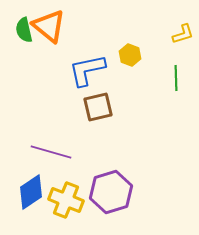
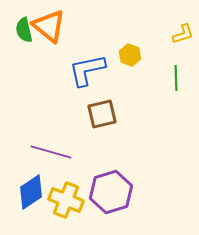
brown square: moved 4 px right, 7 px down
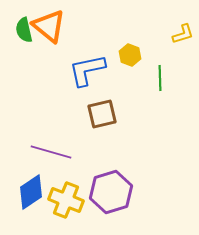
green line: moved 16 px left
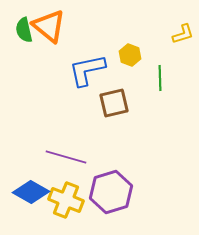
brown square: moved 12 px right, 11 px up
purple line: moved 15 px right, 5 px down
blue diamond: rotated 63 degrees clockwise
